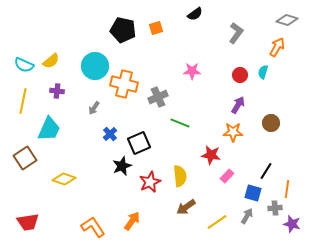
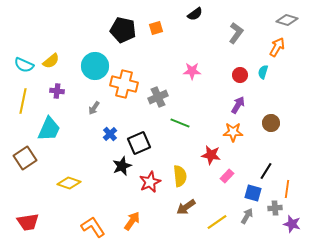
yellow diamond at (64, 179): moved 5 px right, 4 px down
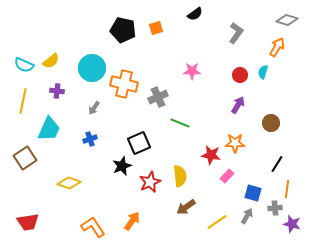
cyan circle at (95, 66): moved 3 px left, 2 px down
orange star at (233, 132): moved 2 px right, 11 px down
blue cross at (110, 134): moved 20 px left, 5 px down; rotated 24 degrees clockwise
black line at (266, 171): moved 11 px right, 7 px up
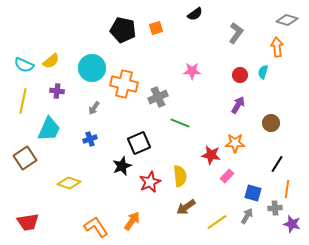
orange arrow at (277, 47): rotated 36 degrees counterclockwise
orange L-shape at (93, 227): moved 3 px right
